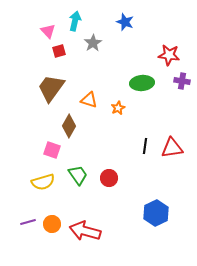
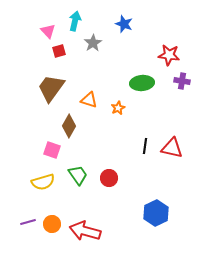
blue star: moved 1 px left, 2 px down
red triangle: rotated 20 degrees clockwise
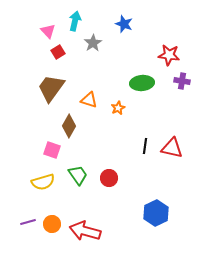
red square: moved 1 px left, 1 px down; rotated 16 degrees counterclockwise
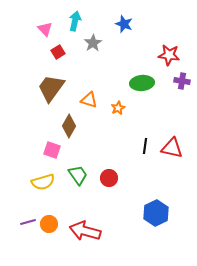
pink triangle: moved 3 px left, 2 px up
orange circle: moved 3 px left
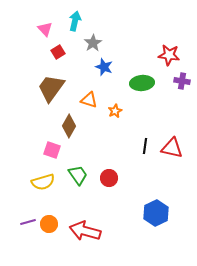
blue star: moved 20 px left, 43 px down
orange star: moved 3 px left, 3 px down
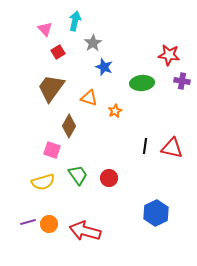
orange triangle: moved 2 px up
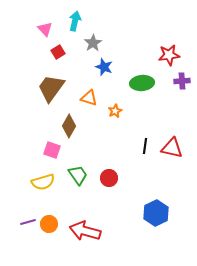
red star: rotated 15 degrees counterclockwise
purple cross: rotated 14 degrees counterclockwise
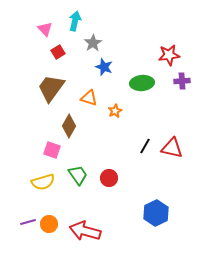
black line: rotated 21 degrees clockwise
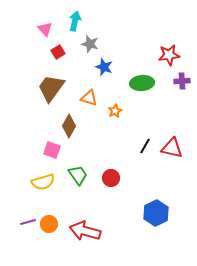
gray star: moved 3 px left, 1 px down; rotated 24 degrees counterclockwise
red circle: moved 2 px right
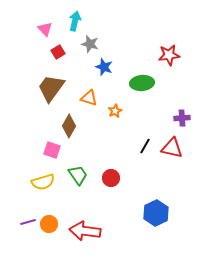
purple cross: moved 37 px down
red arrow: rotated 8 degrees counterclockwise
